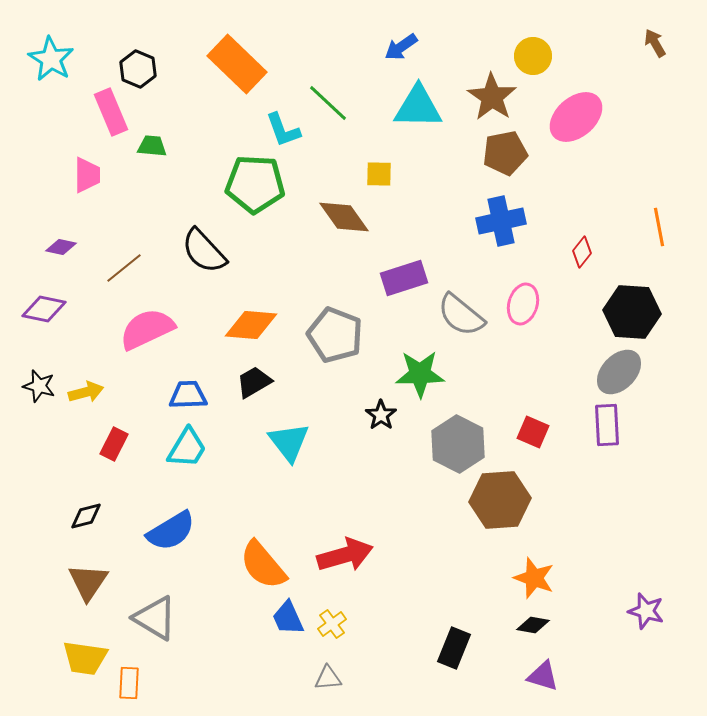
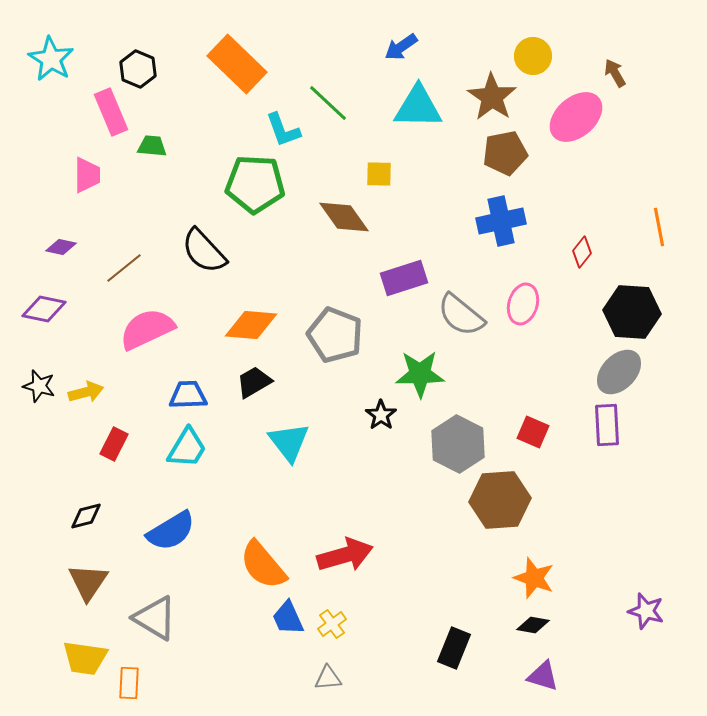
brown arrow at (655, 43): moved 40 px left, 30 px down
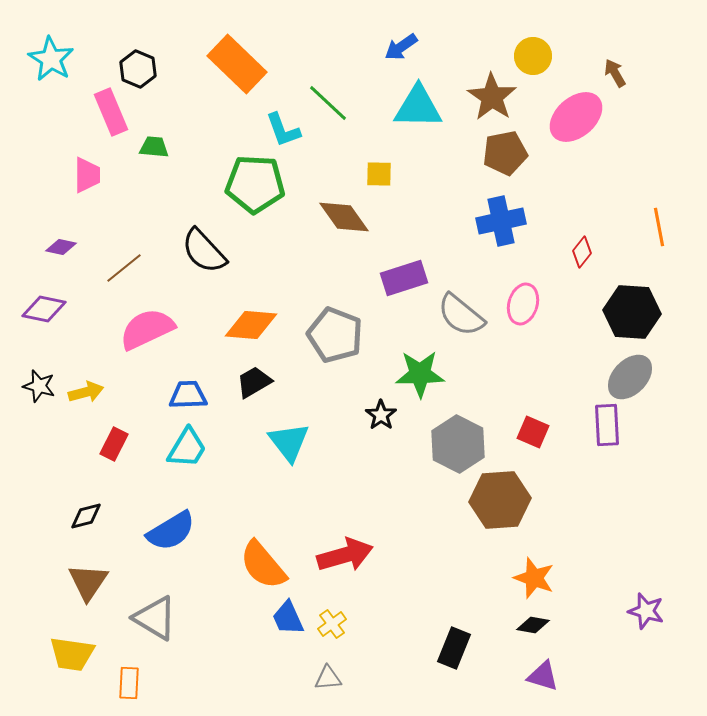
green trapezoid at (152, 146): moved 2 px right, 1 px down
gray ellipse at (619, 372): moved 11 px right, 5 px down
yellow trapezoid at (85, 658): moved 13 px left, 4 px up
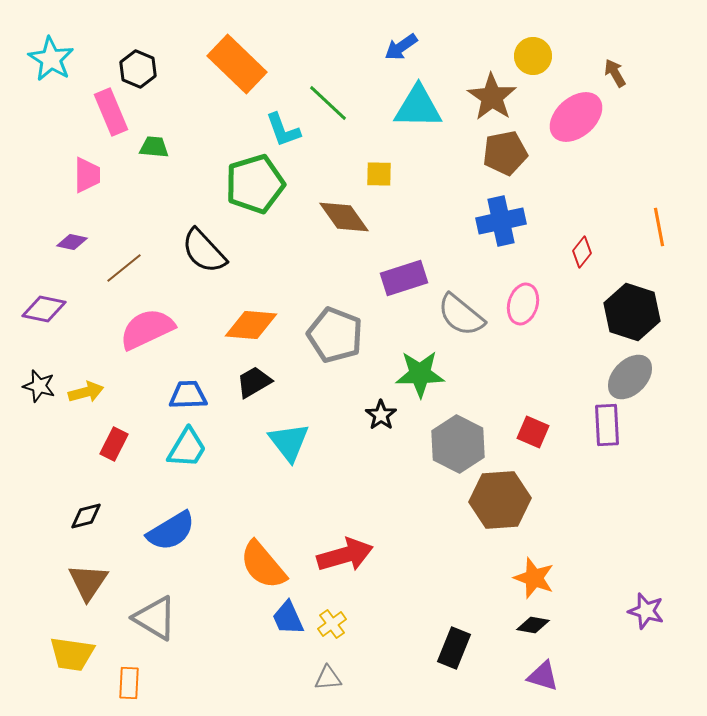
green pentagon at (255, 184): rotated 20 degrees counterclockwise
purple diamond at (61, 247): moved 11 px right, 5 px up
black hexagon at (632, 312): rotated 14 degrees clockwise
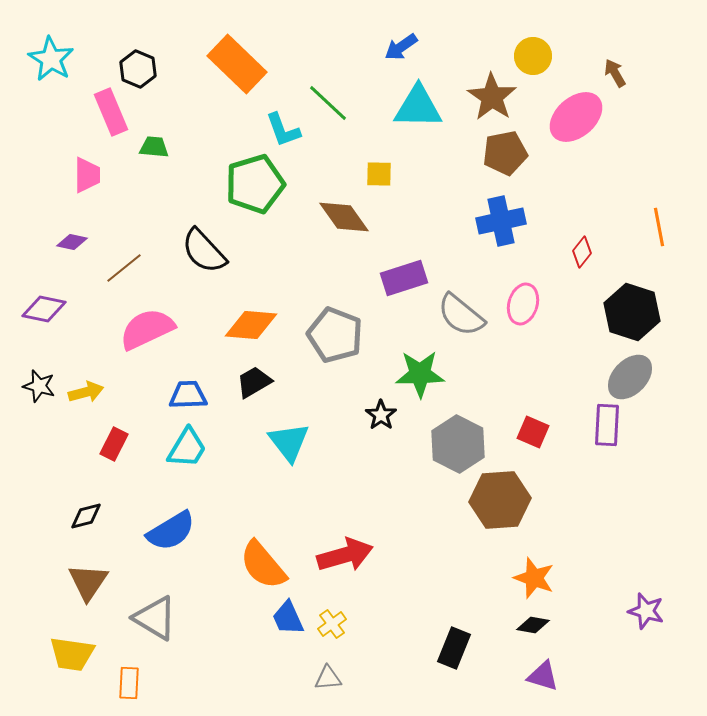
purple rectangle at (607, 425): rotated 6 degrees clockwise
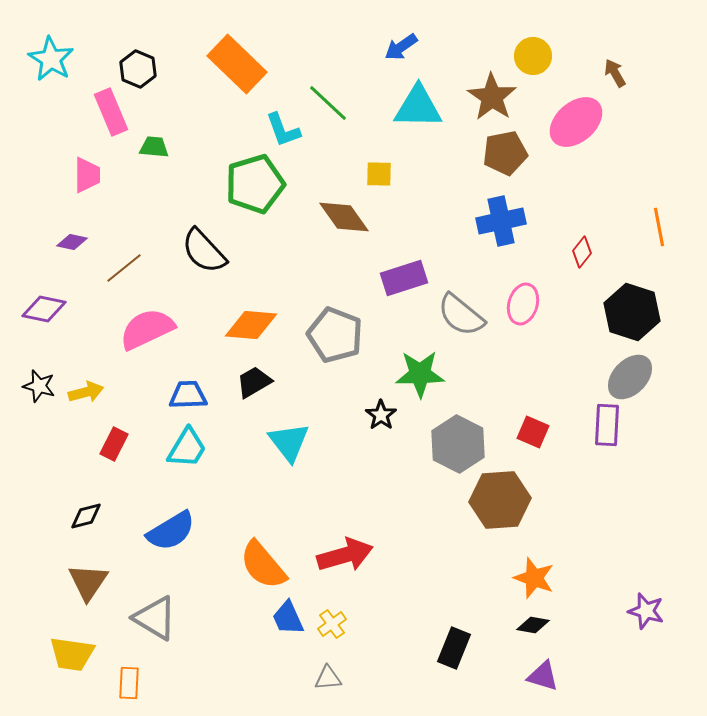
pink ellipse at (576, 117): moved 5 px down
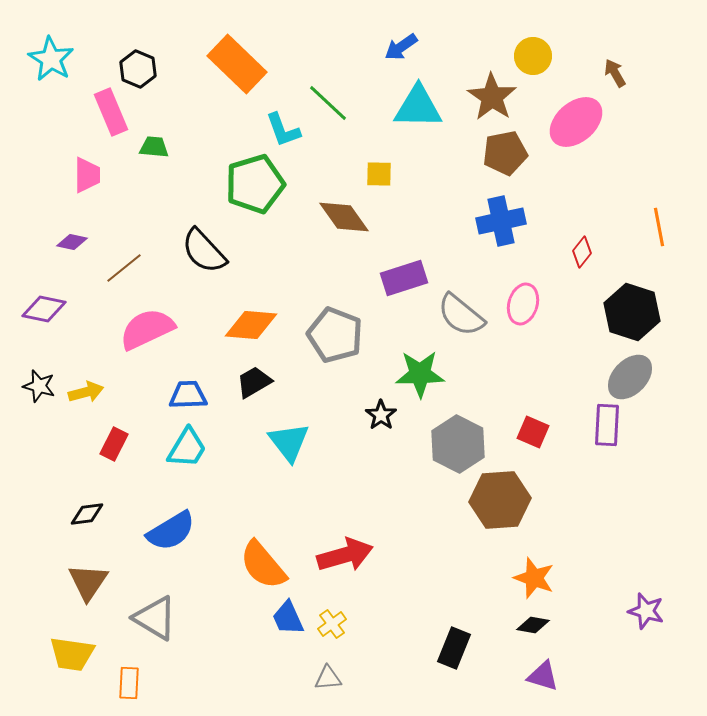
black diamond at (86, 516): moved 1 px right, 2 px up; rotated 8 degrees clockwise
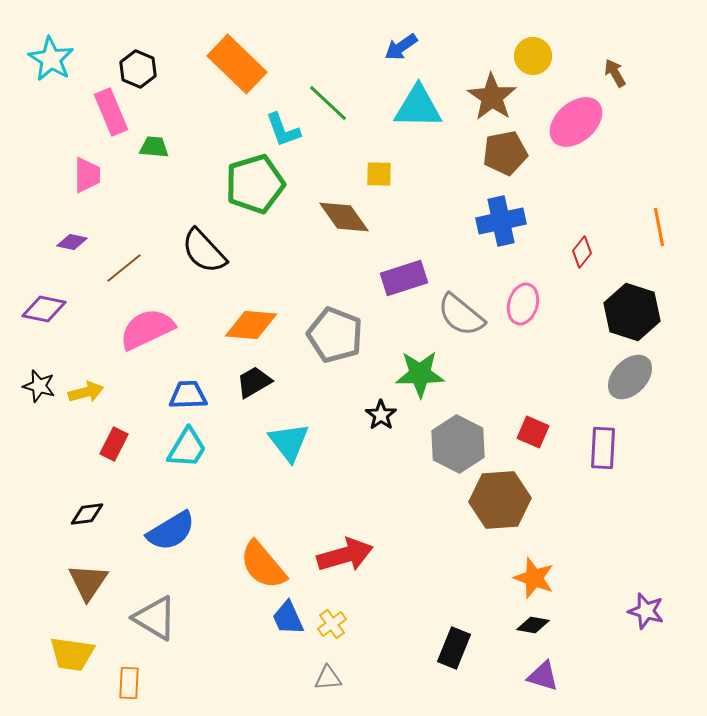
purple rectangle at (607, 425): moved 4 px left, 23 px down
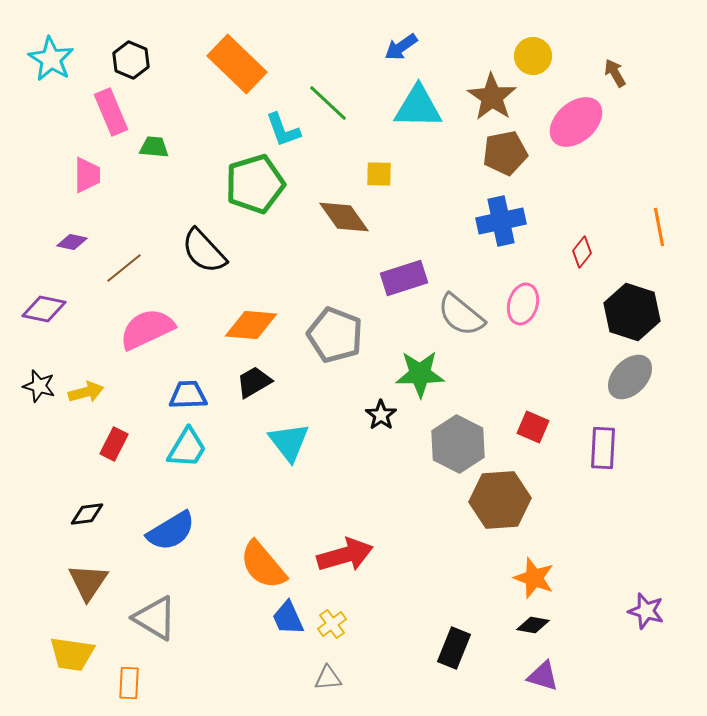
black hexagon at (138, 69): moved 7 px left, 9 px up
red square at (533, 432): moved 5 px up
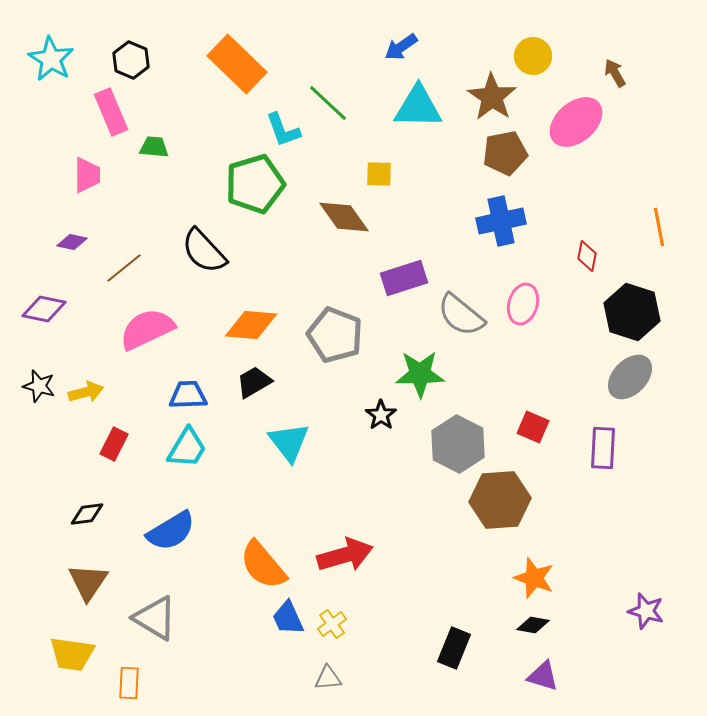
red diamond at (582, 252): moved 5 px right, 4 px down; rotated 28 degrees counterclockwise
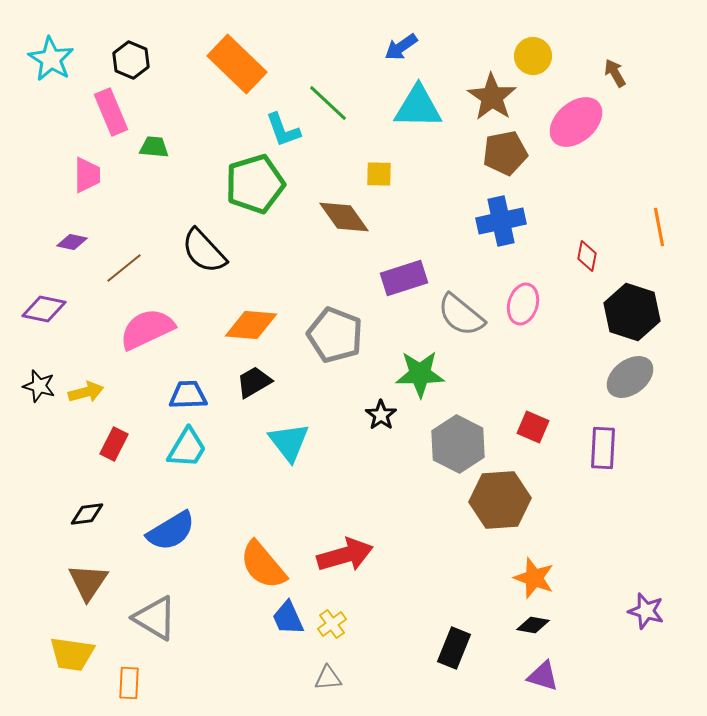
gray ellipse at (630, 377): rotated 9 degrees clockwise
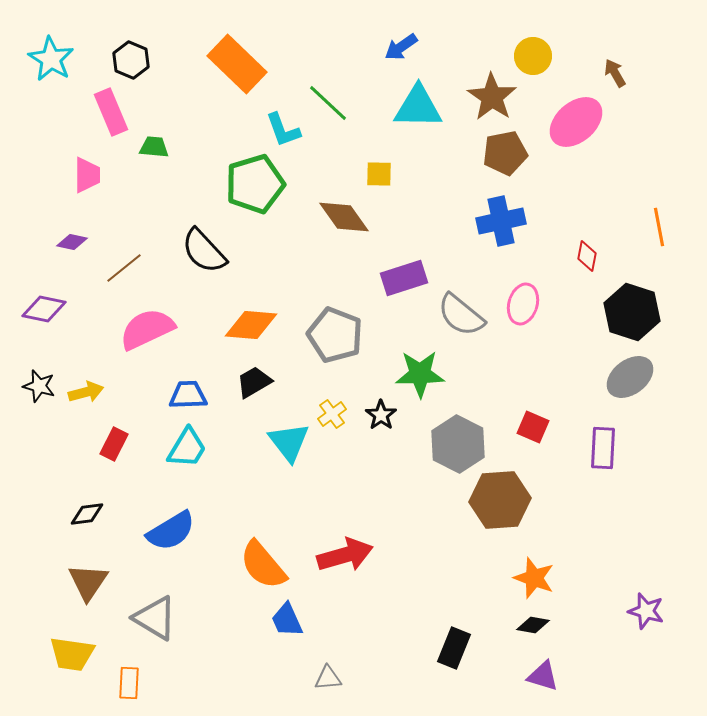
blue trapezoid at (288, 618): moved 1 px left, 2 px down
yellow cross at (332, 624): moved 210 px up
